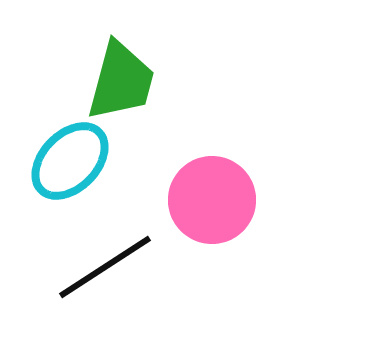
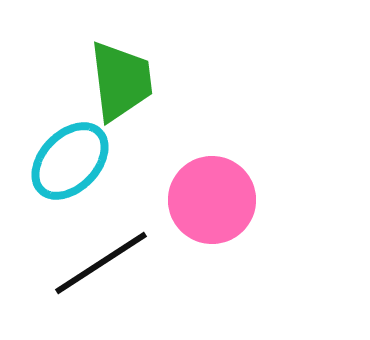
green trapezoid: rotated 22 degrees counterclockwise
black line: moved 4 px left, 4 px up
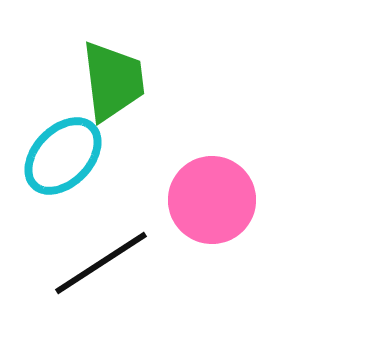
green trapezoid: moved 8 px left
cyan ellipse: moved 7 px left, 5 px up
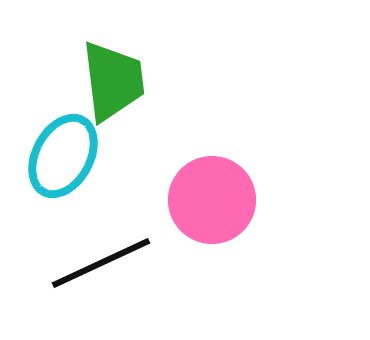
cyan ellipse: rotated 16 degrees counterclockwise
black line: rotated 8 degrees clockwise
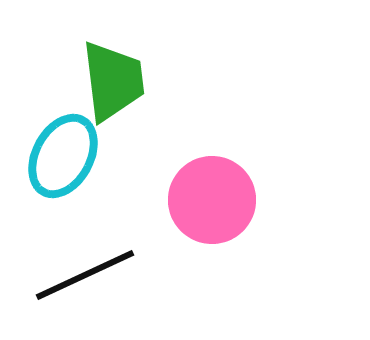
black line: moved 16 px left, 12 px down
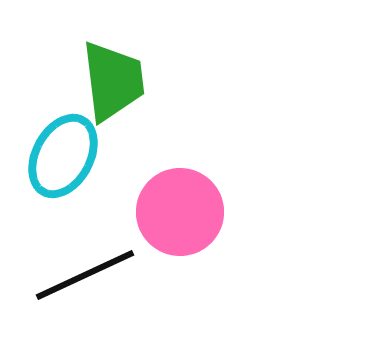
pink circle: moved 32 px left, 12 px down
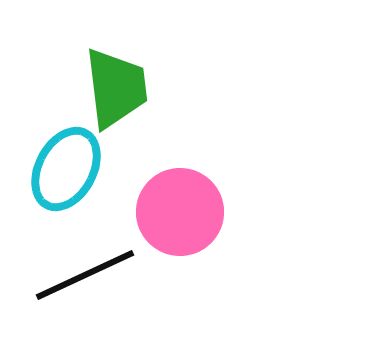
green trapezoid: moved 3 px right, 7 px down
cyan ellipse: moved 3 px right, 13 px down
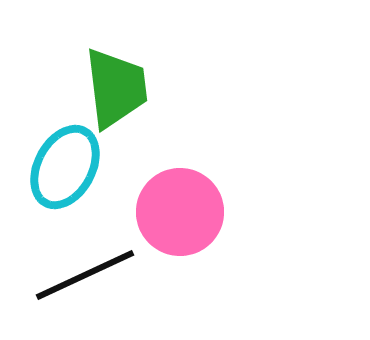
cyan ellipse: moved 1 px left, 2 px up
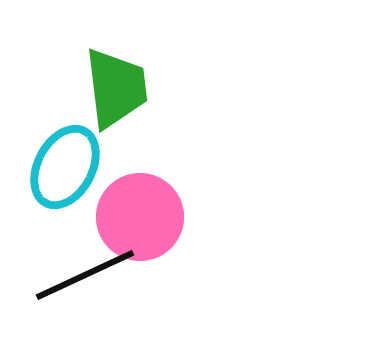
pink circle: moved 40 px left, 5 px down
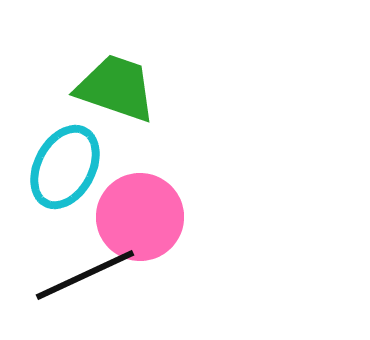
green trapezoid: rotated 64 degrees counterclockwise
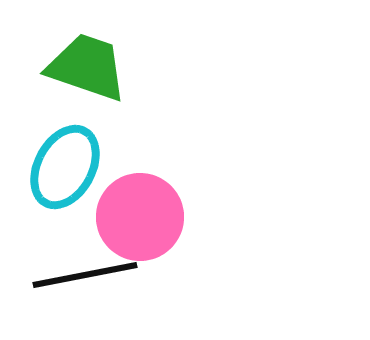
green trapezoid: moved 29 px left, 21 px up
black line: rotated 14 degrees clockwise
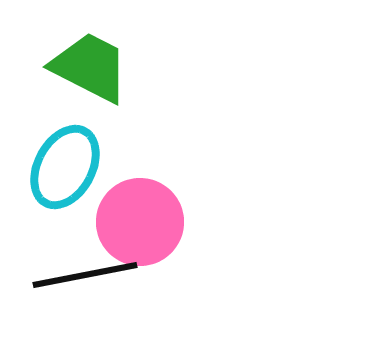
green trapezoid: moved 3 px right; rotated 8 degrees clockwise
pink circle: moved 5 px down
